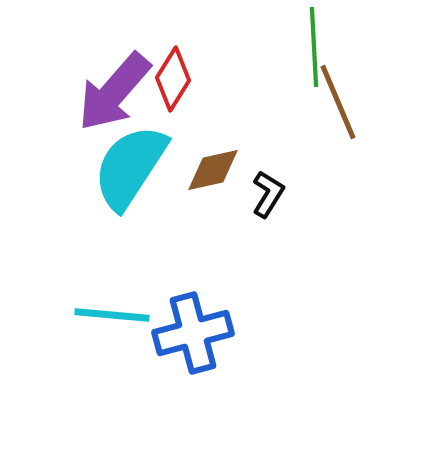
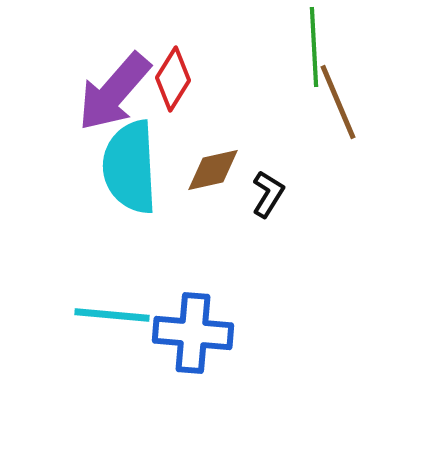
cyan semicircle: rotated 36 degrees counterclockwise
blue cross: rotated 20 degrees clockwise
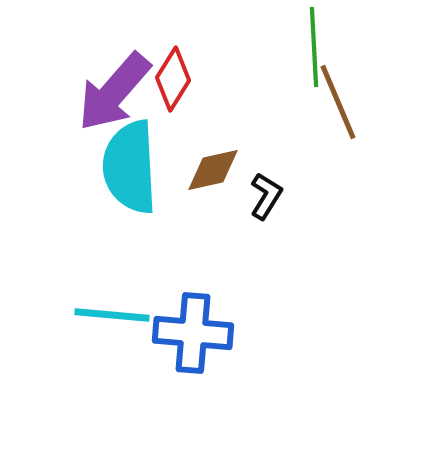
black L-shape: moved 2 px left, 2 px down
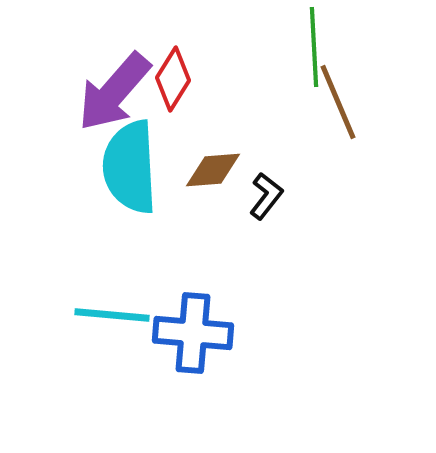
brown diamond: rotated 8 degrees clockwise
black L-shape: rotated 6 degrees clockwise
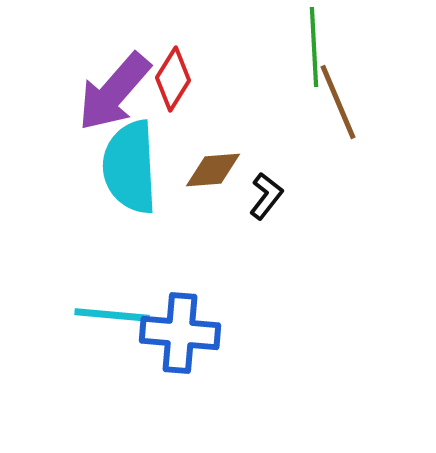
blue cross: moved 13 px left
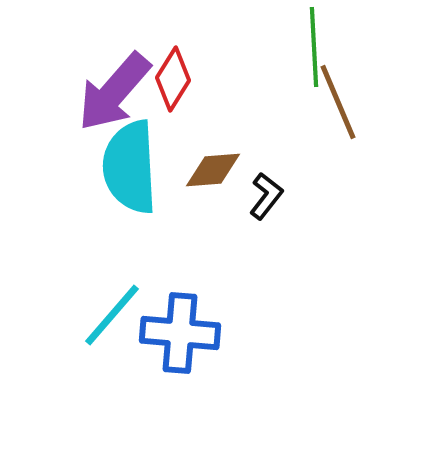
cyan line: rotated 54 degrees counterclockwise
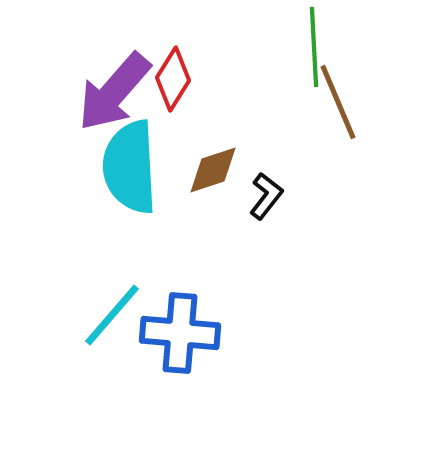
brown diamond: rotated 14 degrees counterclockwise
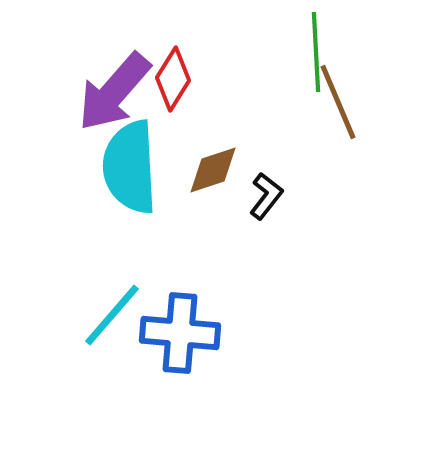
green line: moved 2 px right, 5 px down
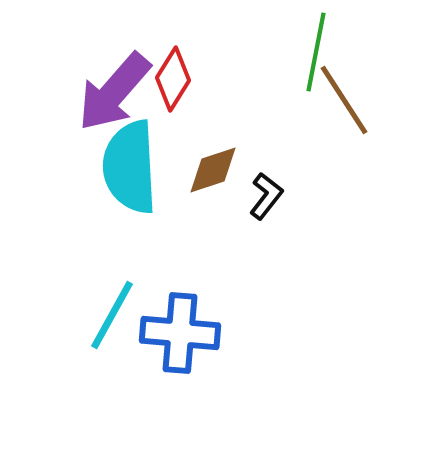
green line: rotated 14 degrees clockwise
brown line: moved 6 px right, 2 px up; rotated 10 degrees counterclockwise
cyan line: rotated 12 degrees counterclockwise
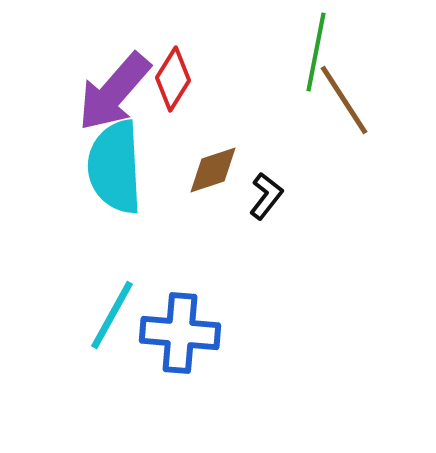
cyan semicircle: moved 15 px left
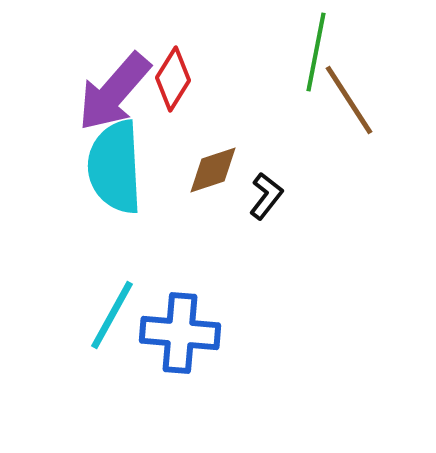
brown line: moved 5 px right
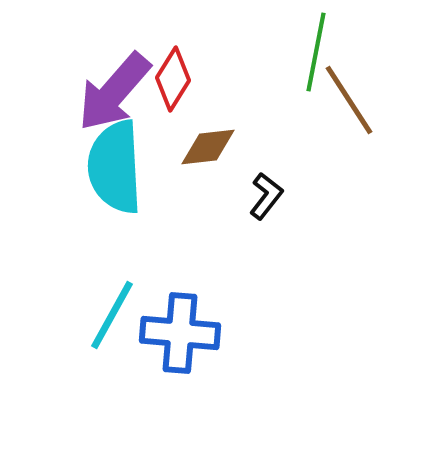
brown diamond: moved 5 px left, 23 px up; rotated 12 degrees clockwise
